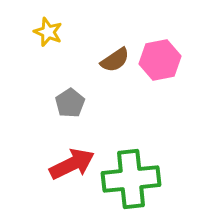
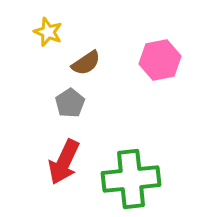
brown semicircle: moved 29 px left, 3 px down
red arrow: moved 8 px left, 2 px up; rotated 141 degrees clockwise
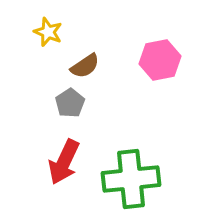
brown semicircle: moved 1 px left, 3 px down
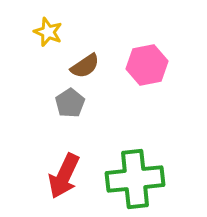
pink hexagon: moved 13 px left, 5 px down
red arrow: moved 14 px down
green cross: moved 4 px right
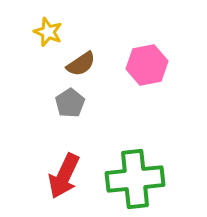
brown semicircle: moved 4 px left, 2 px up
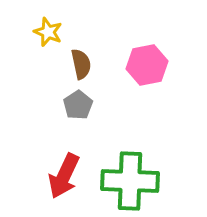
brown semicircle: rotated 68 degrees counterclockwise
gray pentagon: moved 8 px right, 2 px down
green cross: moved 5 px left, 2 px down; rotated 8 degrees clockwise
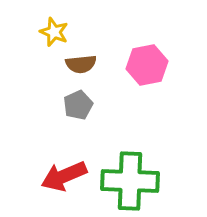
yellow star: moved 6 px right
brown semicircle: rotated 96 degrees clockwise
gray pentagon: rotated 8 degrees clockwise
red arrow: rotated 42 degrees clockwise
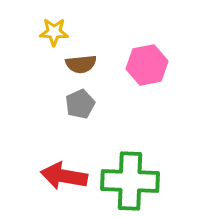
yellow star: rotated 20 degrees counterclockwise
gray pentagon: moved 2 px right, 1 px up
red arrow: rotated 33 degrees clockwise
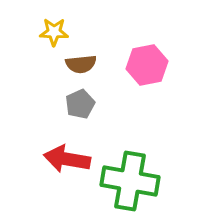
red arrow: moved 3 px right, 17 px up
green cross: rotated 8 degrees clockwise
